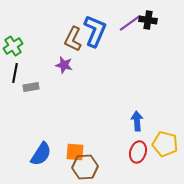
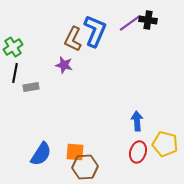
green cross: moved 1 px down
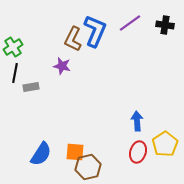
black cross: moved 17 px right, 5 px down
purple star: moved 2 px left, 1 px down
yellow pentagon: rotated 25 degrees clockwise
brown hexagon: moved 3 px right; rotated 10 degrees counterclockwise
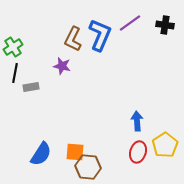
blue L-shape: moved 5 px right, 4 px down
yellow pentagon: moved 1 px down
brown hexagon: rotated 20 degrees clockwise
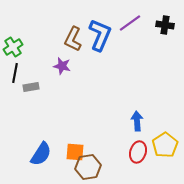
brown hexagon: rotated 15 degrees counterclockwise
